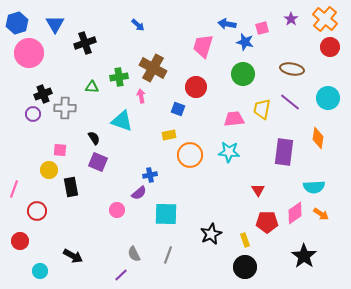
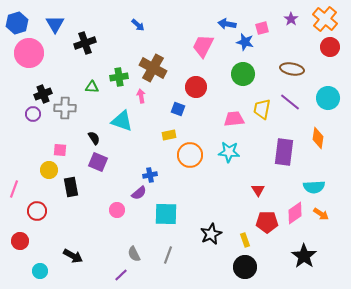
pink trapezoid at (203, 46): rotated 10 degrees clockwise
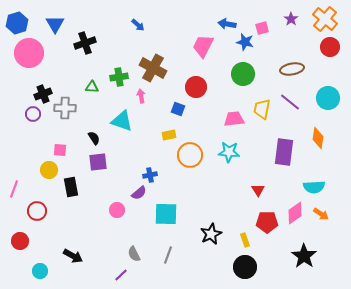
brown ellipse at (292, 69): rotated 20 degrees counterclockwise
purple square at (98, 162): rotated 30 degrees counterclockwise
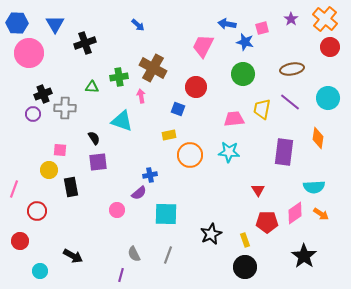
blue hexagon at (17, 23): rotated 20 degrees clockwise
purple line at (121, 275): rotated 32 degrees counterclockwise
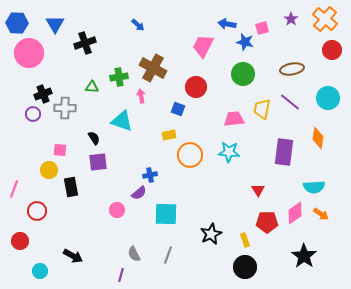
red circle at (330, 47): moved 2 px right, 3 px down
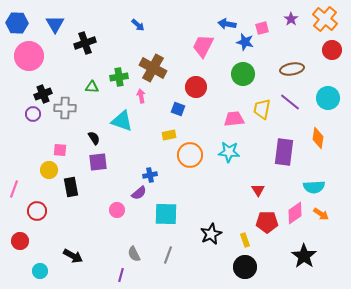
pink circle at (29, 53): moved 3 px down
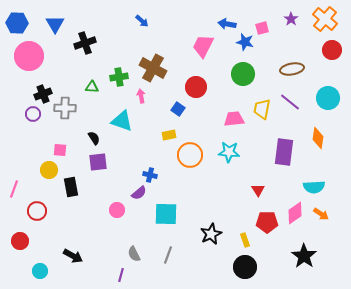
blue arrow at (138, 25): moved 4 px right, 4 px up
blue square at (178, 109): rotated 16 degrees clockwise
blue cross at (150, 175): rotated 24 degrees clockwise
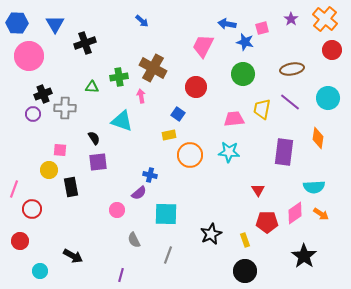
blue square at (178, 109): moved 5 px down
red circle at (37, 211): moved 5 px left, 2 px up
gray semicircle at (134, 254): moved 14 px up
black circle at (245, 267): moved 4 px down
